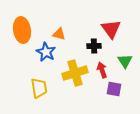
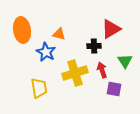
red triangle: rotated 35 degrees clockwise
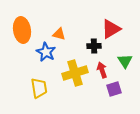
purple square: rotated 28 degrees counterclockwise
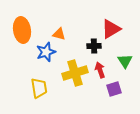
blue star: rotated 24 degrees clockwise
red arrow: moved 2 px left
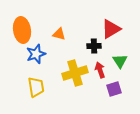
blue star: moved 10 px left, 2 px down
green triangle: moved 5 px left
yellow trapezoid: moved 3 px left, 1 px up
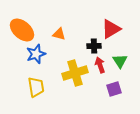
orange ellipse: rotated 40 degrees counterclockwise
red arrow: moved 5 px up
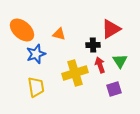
black cross: moved 1 px left, 1 px up
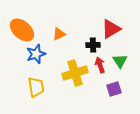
orange triangle: rotated 40 degrees counterclockwise
